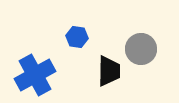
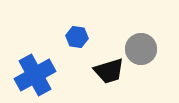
black trapezoid: rotated 72 degrees clockwise
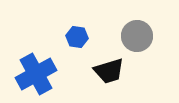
gray circle: moved 4 px left, 13 px up
blue cross: moved 1 px right, 1 px up
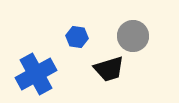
gray circle: moved 4 px left
black trapezoid: moved 2 px up
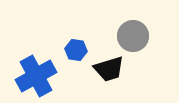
blue hexagon: moved 1 px left, 13 px down
blue cross: moved 2 px down
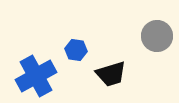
gray circle: moved 24 px right
black trapezoid: moved 2 px right, 5 px down
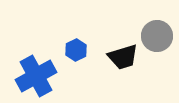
blue hexagon: rotated 25 degrees clockwise
black trapezoid: moved 12 px right, 17 px up
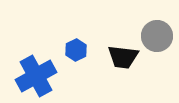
black trapezoid: rotated 24 degrees clockwise
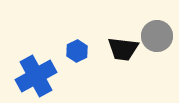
blue hexagon: moved 1 px right, 1 px down
black trapezoid: moved 8 px up
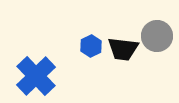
blue hexagon: moved 14 px right, 5 px up
blue cross: rotated 15 degrees counterclockwise
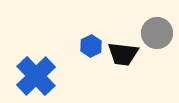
gray circle: moved 3 px up
black trapezoid: moved 5 px down
